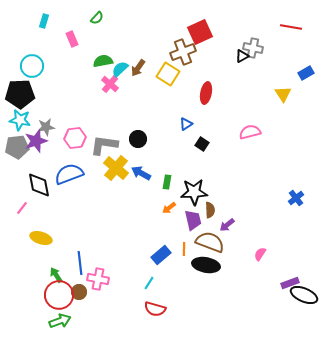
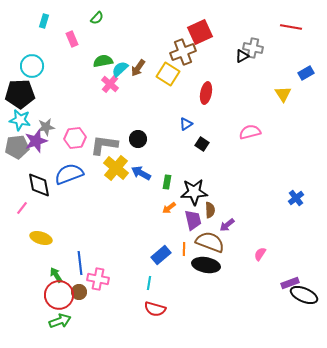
cyan line at (149, 283): rotated 24 degrees counterclockwise
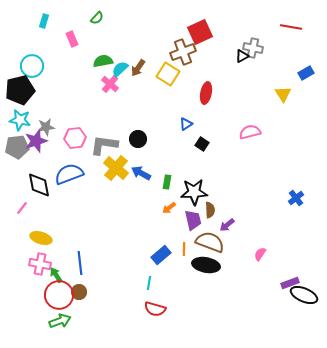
black pentagon at (20, 94): moved 4 px up; rotated 12 degrees counterclockwise
pink cross at (98, 279): moved 58 px left, 15 px up
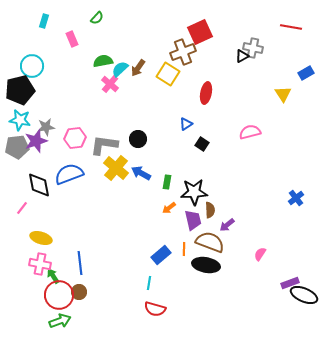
green arrow at (56, 275): moved 3 px left, 1 px down
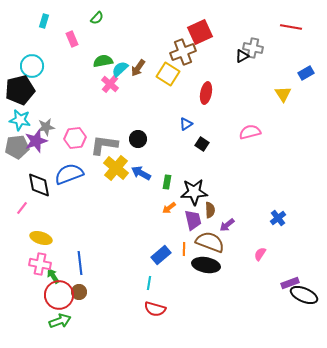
blue cross at (296, 198): moved 18 px left, 20 px down
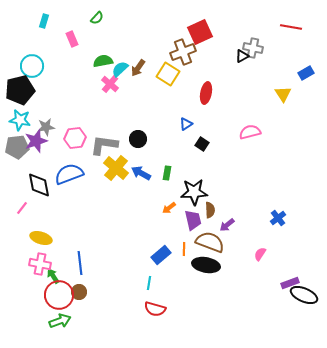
green rectangle at (167, 182): moved 9 px up
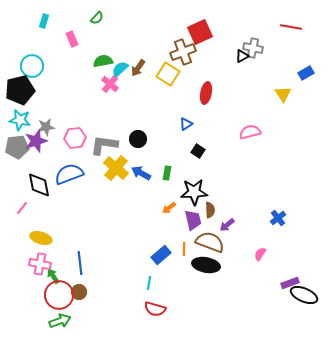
black square at (202, 144): moved 4 px left, 7 px down
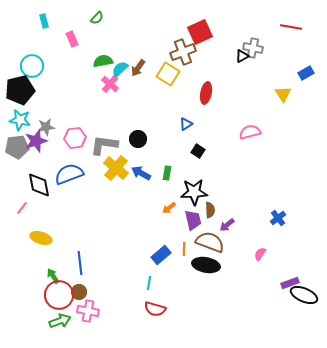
cyan rectangle at (44, 21): rotated 32 degrees counterclockwise
pink cross at (40, 264): moved 48 px right, 47 px down
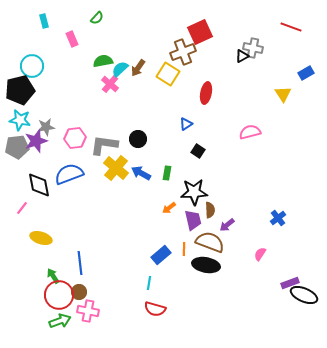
red line at (291, 27): rotated 10 degrees clockwise
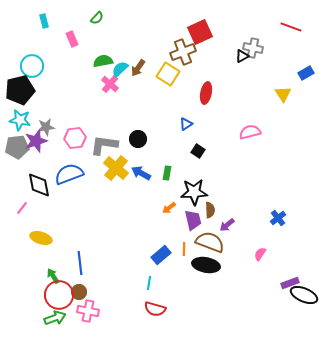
green arrow at (60, 321): moved 5 px left, 3 px up
